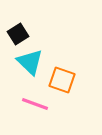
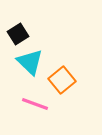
orange square: rotated 32 degrees clockwise
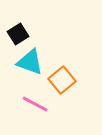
cyan triangle: rotated 24 degrees counterclockwise
pink line: rotated 8 degrees clockwise
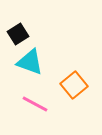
orange square: moved 12 px right, 5 px down
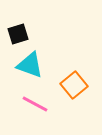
black square: rotated 15 degrees clockwise
cyan triangle: moved 3 px down
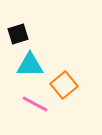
cyan triangle: rotated 20 degrees counterclockwise
orange square: moved 10 px left
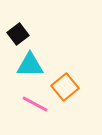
black square: rotated 20 degrees counterclockwise
orange square: moved 1 px right, 2 px down
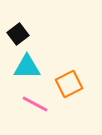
cyan triangle: moved 3 px left, 2 px down
orange square: moved 4 px right, 3 px up; rotated 12 degrees clockwise
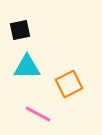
black square: moved 2 px right, 4 px up; rotated 25 degrees clockwise
pink line: moved 3 px right, 10 px down
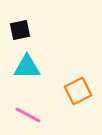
orange square: moved 9 px right, 7 px down
pink line: moved 10 px left, 1 px down
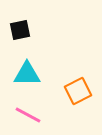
cyan triangle: moved 7 px down
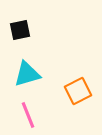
cyan triangle: rotated 16 degrees counterclockwise
pink line: rotated 40 degrees clockwise
